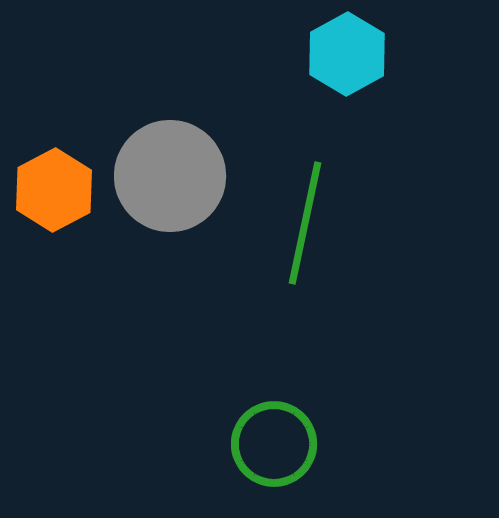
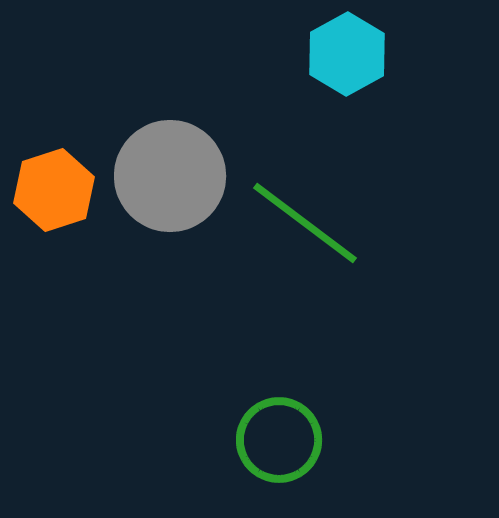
orange hexagon: rotated 10 degrees clockwise
green line: rotated 65 degrees counterclockwise
green circle: moved 5 px right, 4 px up
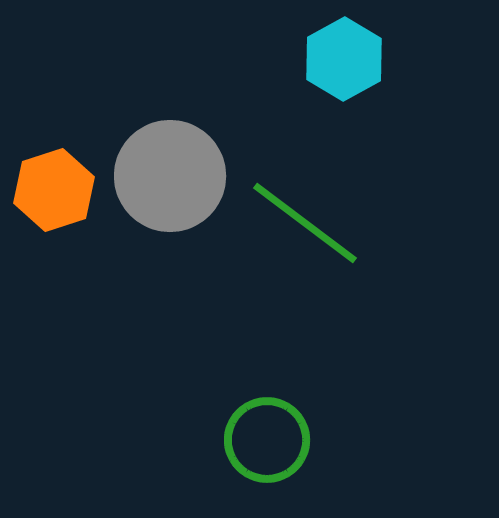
cyan hexagon: moved 3 px left, 5 px down
green circle: moved 12 px left
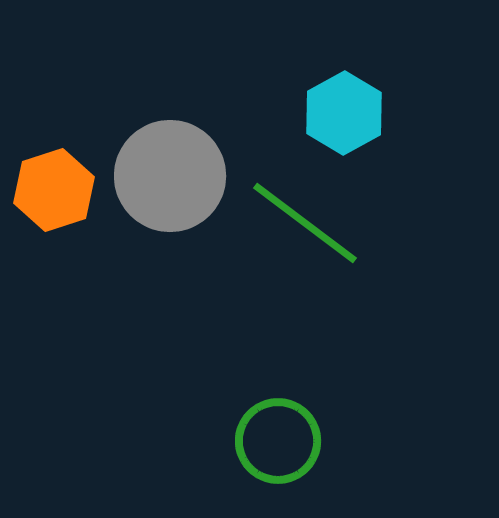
cyan hexagon: moved 54 px down
green circle: moved 11 px right, 1 px down
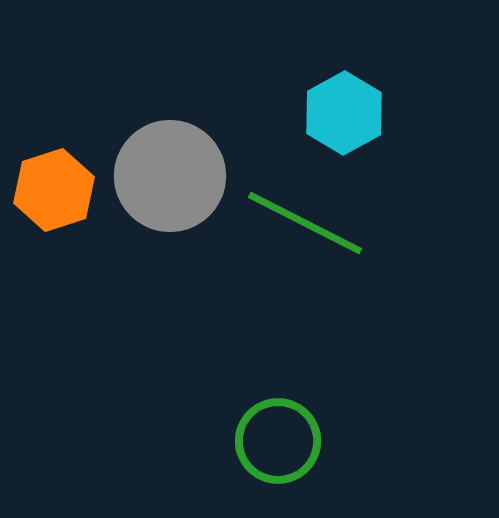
green line: rotated 10 degrees counterclockwise
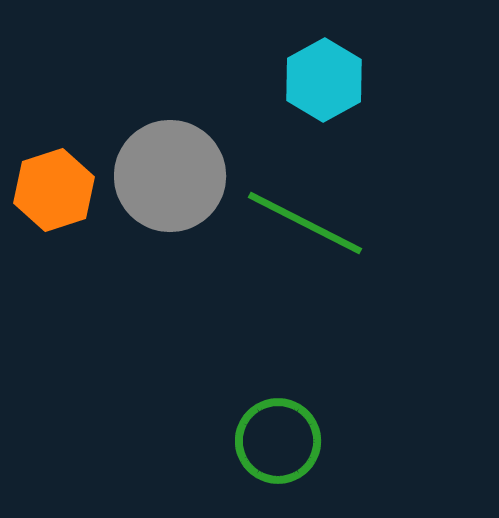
cyan hexagon: moved 20 px left, 33 px up
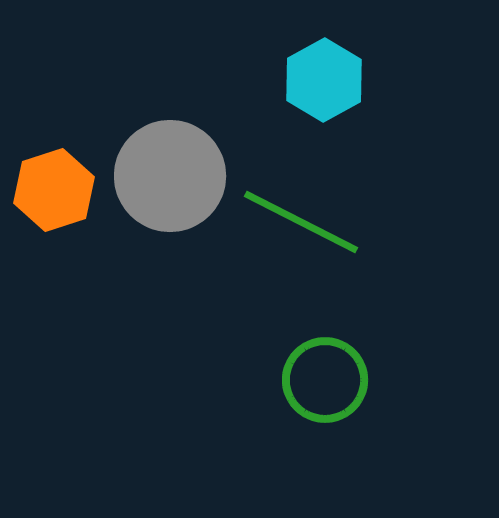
green line: moved 4 px left, 1 px up
green circle: moved 47 px right, 61 px up
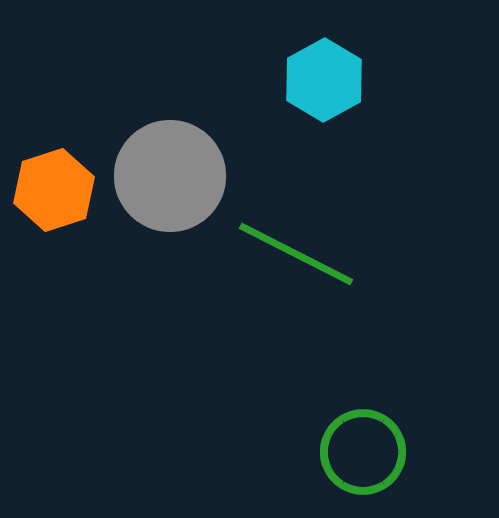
green line: moved 5 px left, 32 px down
green circle: moved 38 px right, 72 px down
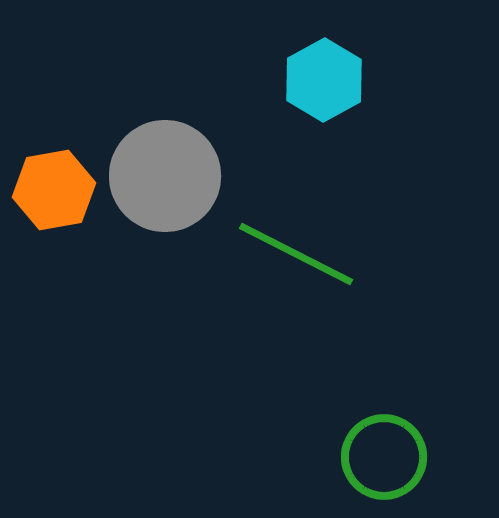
gray circle: moved 5 px left
orange hexagon: rotated 8 degrees clockwise
green circle: moved 21 px right, 5 px down
